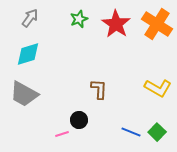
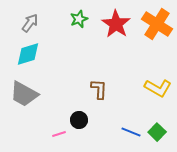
gray arrow: moved 5 px down
pink line: moved 3 px left
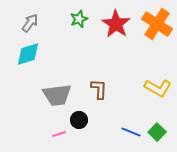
gray trapezoid: moved 33 px right, 1 px down; rotated 36 degrees counterclockwise
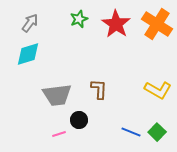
yellow L-shape: moved 2 px down
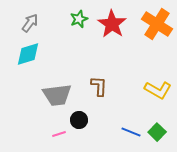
red star: moved 4 px left
brown L-shape: moved 3 px up
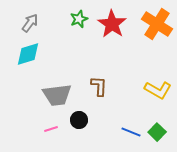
pink line: moved 8 px left, 5 px up
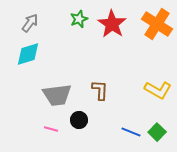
brown L-shape: moved 1 px right, 4 px down
pink line: rotated 32 degrees clockwise
